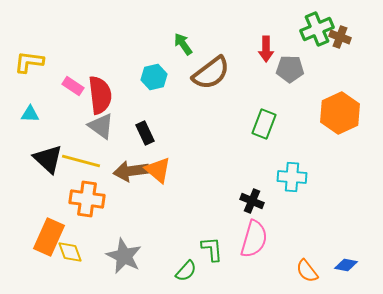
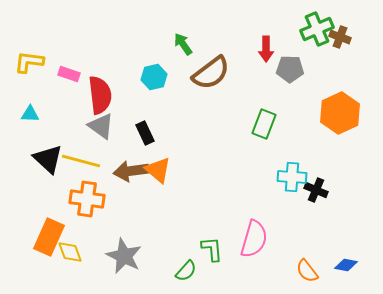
pink rectangle: moved 4 px left, 12 px up; rotated 15 degrees counterclockwise
black cross: moved 64 px right, 11 px up
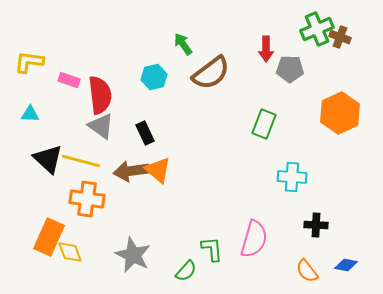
pink rectangle: moved 6 px down
black cross: moved 35 px down; rotated 20 degrees counterclockwise
gray star: moved 9 px right, 1 px up
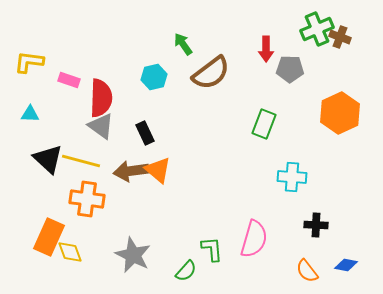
red semicircle: moved 1 px right, 3 px down; rotated 9 degrees clockwise
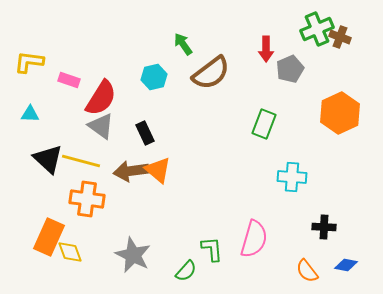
gray pentagon: rotated 24 degrees counterclockwise
red semicircle: rotated 30 degrees clockwise
black cross: moved 8 px right, 2 px down
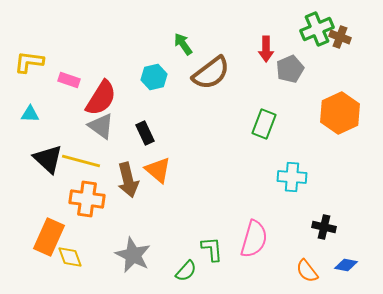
brown arrow: moved 3 px left, 9 px down; rotated 96 degrees counterclockwise
black cross: rotated 10 degrees clockwise
yellow diamond: moved 5 px down
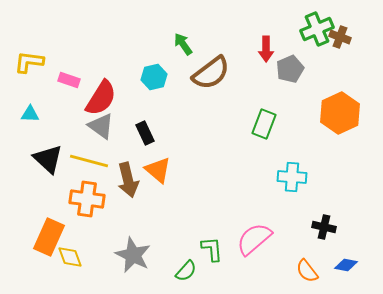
yellow line: moved 8 px right
pink semicircle: rotated 147 degrees counterclockwise
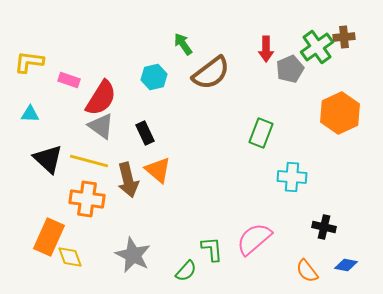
green cross: moved 18 px down; rotated 12 degrees counterclockwise
brown cross: moved 4 px right; rotated 25 degrees counterclockwise
green rectangle: moved 3 px left, 9 px down
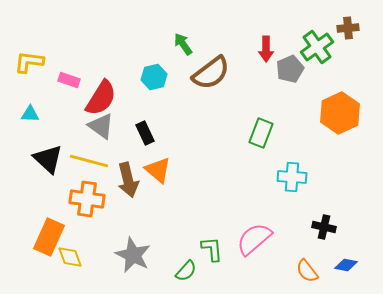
brown cross: moved 4 px right, 9 px up
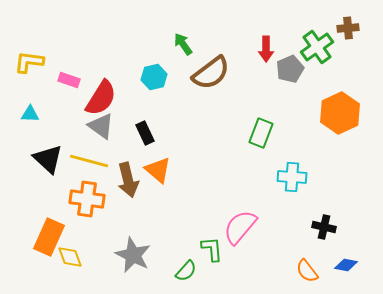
pink semicircle: moved 14 px left, 12 px up; rotated 9 degrees counterclockwise
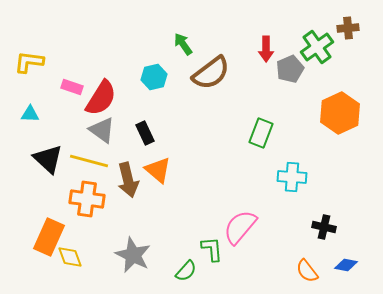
pink rectangle: moved 3 px right, 7 px down
gray triangle: moved 1 px right, 4 px down
